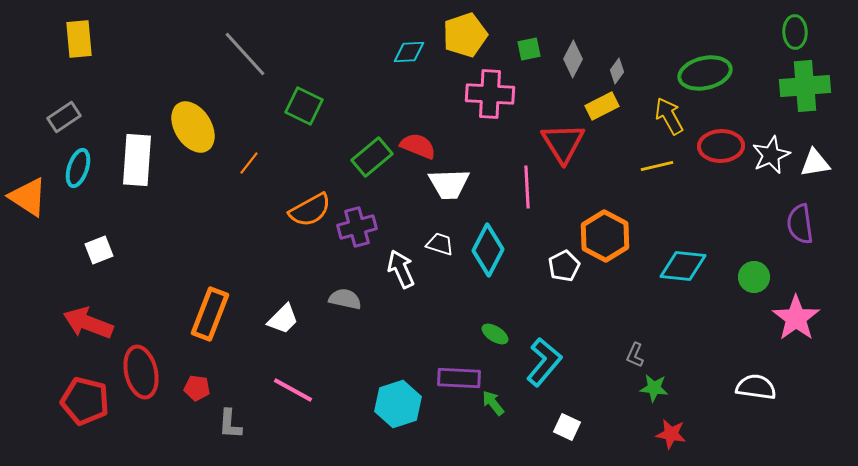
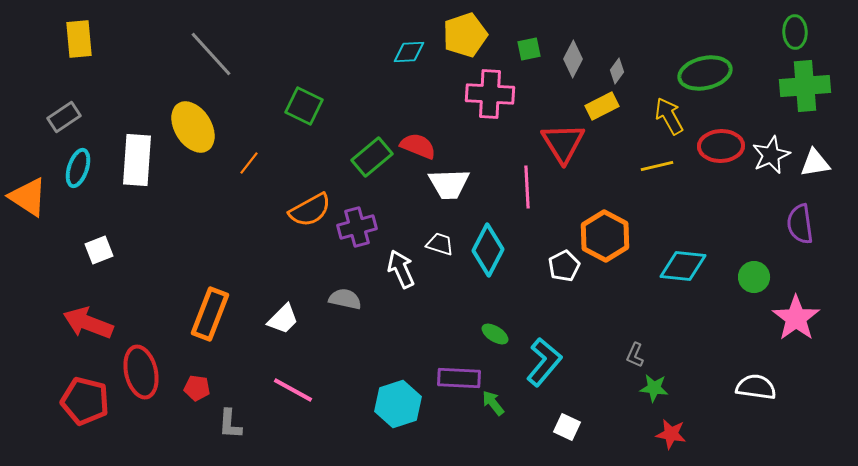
gray line at (245, 54): moved 34 px left
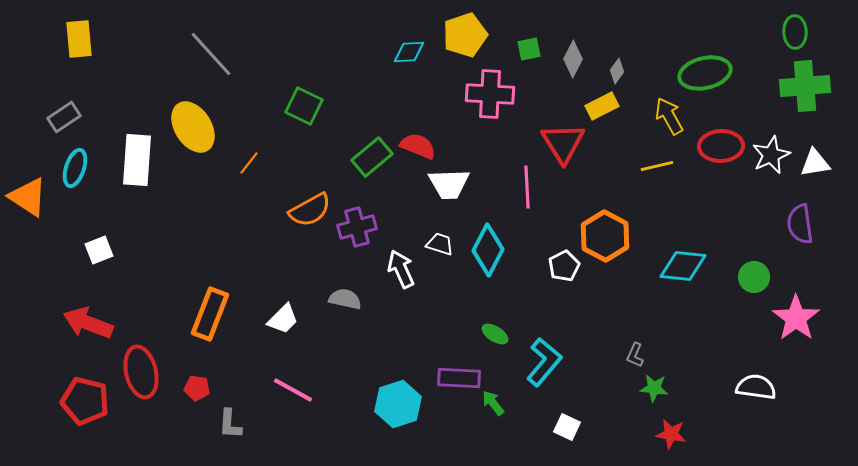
cyan ellipse at (78, 168): moved 3 px left
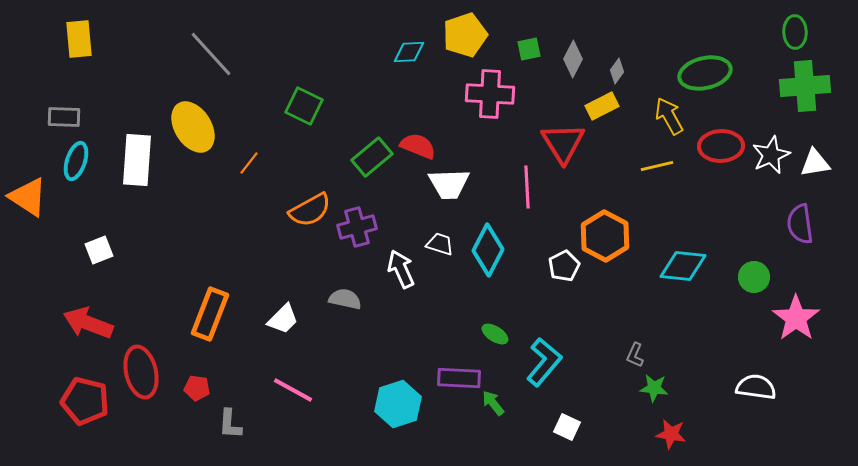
gray rectangle at (64, 117): rotated 36 degrees clockwise
cyan ellipse at (75, 168): moved 1 px right, 7 px up
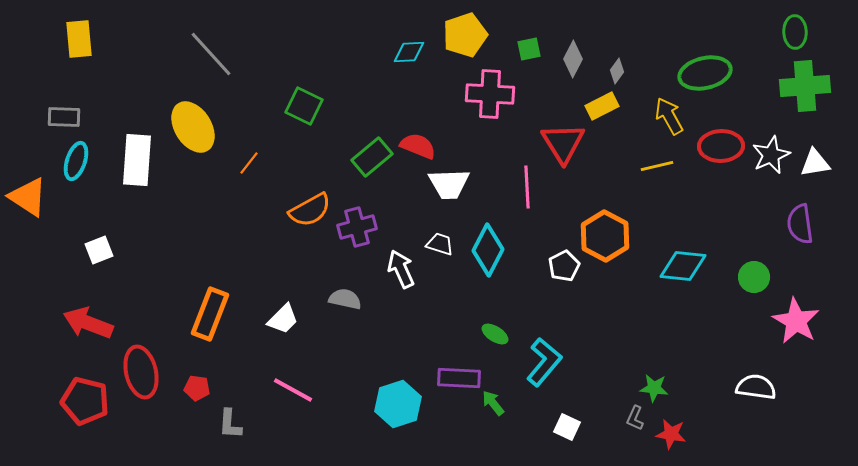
pink star at (796, 318): moved 3 px down; rotated 6 degrees counterclockwise
gray L-shape at (635, 355): moved 63 px down
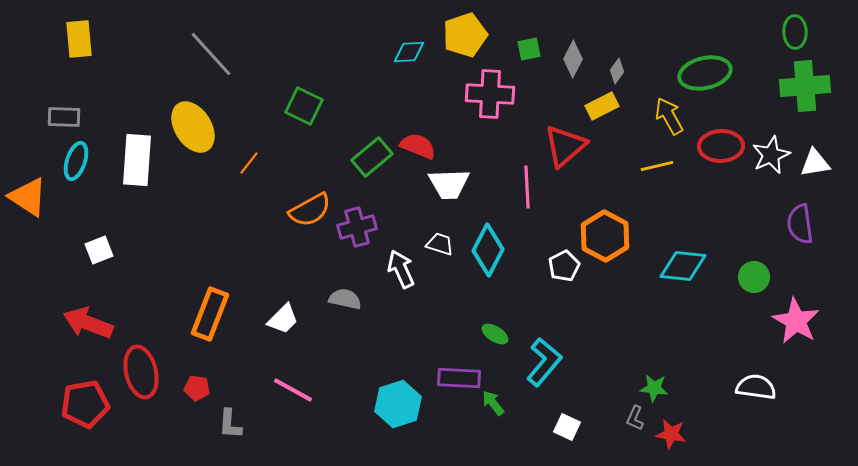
red triangle at (563, 143): moved 2 px right, 3 px down; rotated 21 degrees clockwise
red pentagon at (85, 401): moved 3 px down; rotated 24 degrees counterclockwise
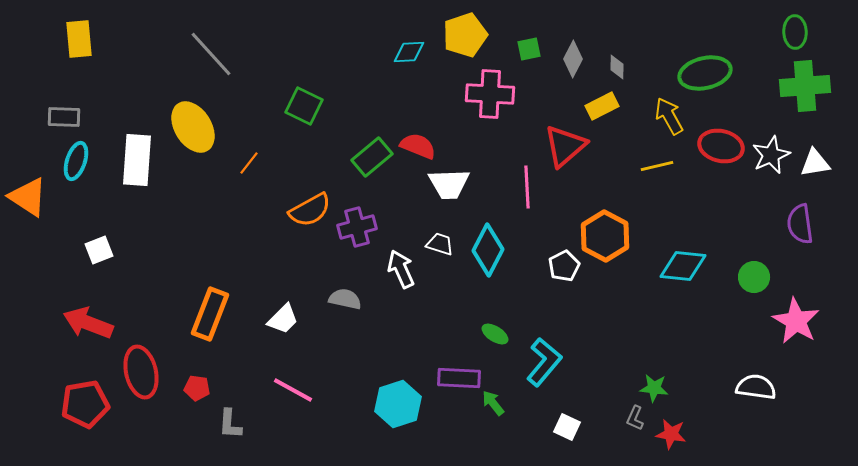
gray diamond at (617, 71): moved 4 px up; rotated 35 degrees counterclockwise
red ellipse at (721, 146): rotated 15 degrees clockwise
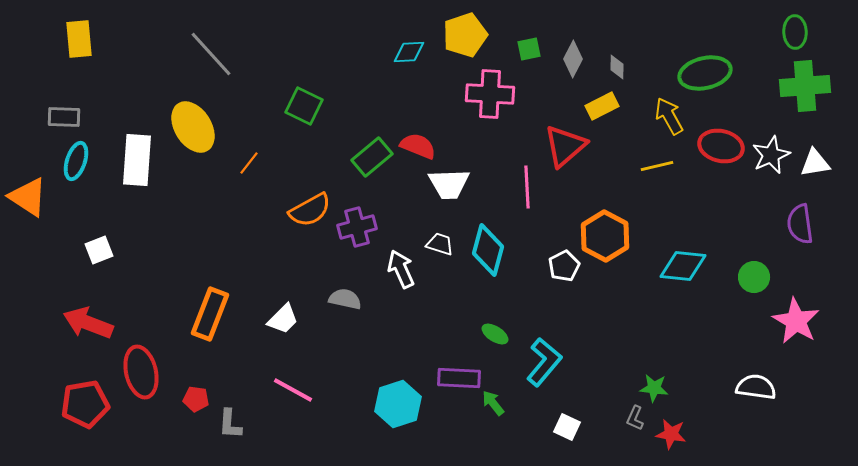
cyan diamond at (488, 250): rotated 12 degrees counterclockwise
red pentagon at (197, 388): moved 1 px left, 11 px down
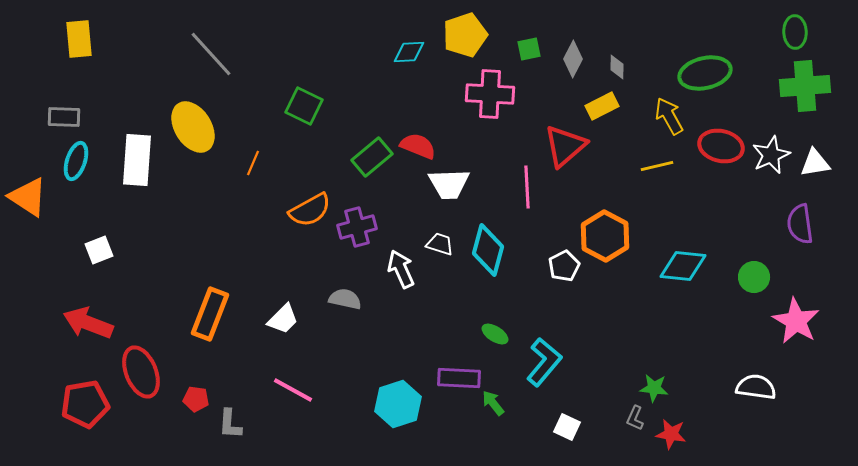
orange line at (249, 163): moved 4 px right; rotated 15 degrees counterclockwise
red ellipse at (141, 372): rotated 9 degrees counterclockwise
